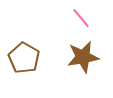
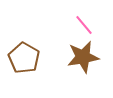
pink line: moved 3 px right, 7 px down
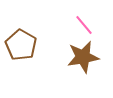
brown pentagon: moved 3 px left, 13 px up
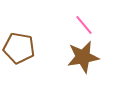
brown pentagon: moved 2 px left, 3 px down; rotated 20 degrees counterclockwise
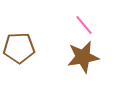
brown pentagon: rotated 12 degrees counterclockwise
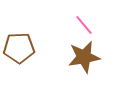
brown star: moved 1 px right
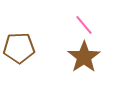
brown star: rotated 24 degrees counterclockwise
